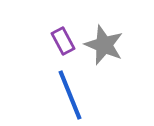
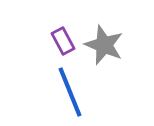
blue line: moved 3 px up
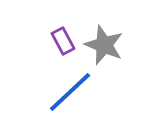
blue line: rotated 69 degrees clockwise
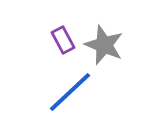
purple rectangle: moved 1 px up
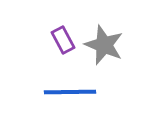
blue line: rotated 42 degrees clockwise
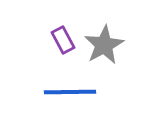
gray star: rotated 21 degrees clockwise
